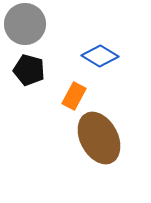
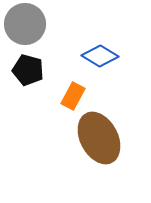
black pentagon: moved 1 px left
orange rectangle: moved 1 px left
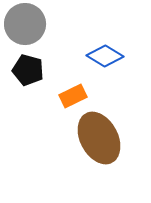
blue diamond: moved 5 px right
orange rectangle: rotated 36 degrees clockwise
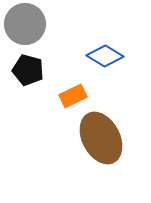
brown ellipse: moved 2 px right
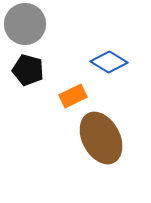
blue diamond: moved 4 px right, 6 px down
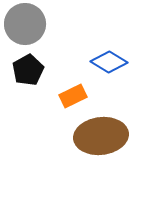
black pentagon: rotated 28 degrees clockwise
brown ellipse: moved 2 px up; rotated 69 degrees counterclockwise
